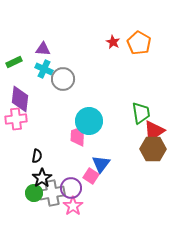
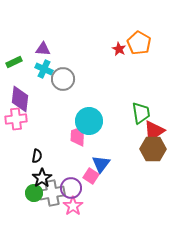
red star: moved 6 px right, 7 px down
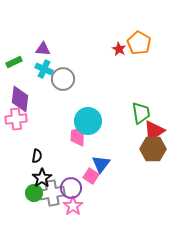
cyan circle: moved 1 px left
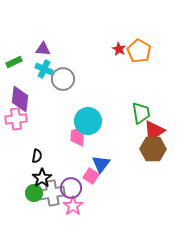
orange pentagon: moved 8 px down
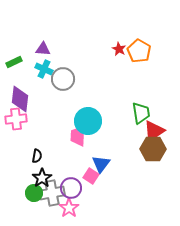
pink star: moved 4 px left, 2 px down
